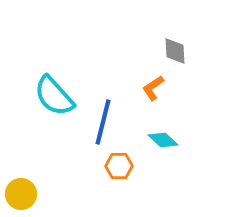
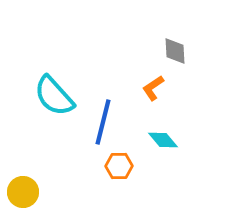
cyan diamond: rotated 8 degrees clockwise
yellow circle: moved 2 px right, 2 px up
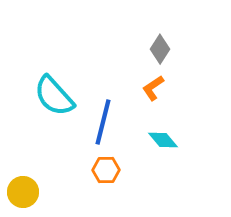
gray diamond: moved 15 px left, 2 px up; rotated 36 degrees clockwise
orange hexagon: moved 13 px left, 4 px down
